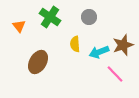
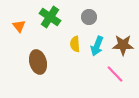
brown star: rotated 20 degrees clockwise
cyan arrow: moved 2 px left, 6 px up; rotated 48 degrees counterclockwise
brown ellipse: rotated 45 degrees counterclockwise
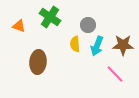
gray circle: moved 1 px left, 8 px down
orange triangle: rotated 32 degrees counterclockwise
brown ellipse: rotated 20 degrees clockwise
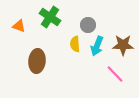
brown ellipse: moved 1 px left, 1 px up
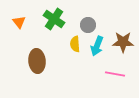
green cross: moved 4 px right, 2 px down
orange triangle: moved 4 px up; rotated 32 degrees clockwise
brown star: moved 3 px up
brown ellipse: rotated 10 degrees counterclockwise
pink line: rotated 36 degrees counterclockwise
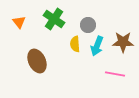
brown ellipse: rotated 20 degrees counterclockwise
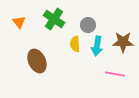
cyan arrow: rotated 12 degrees counterclockwise
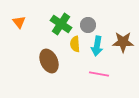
green cross: moved 7 px right, 5 px down
brown ellipse: moved 12 px right
pink line: moved 16 px left
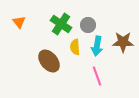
yellow semicircle: moved 3 px down
brown ellipse: rotated 15 degrees counterclockwise
pink line: moved 2 px left, 2 px down; rotated 60 degrees clockwise
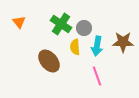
gray circle: moved 4 px left, 3 px down
